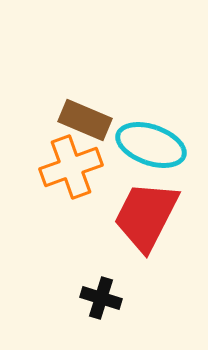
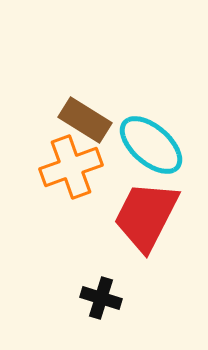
brown rectangle: rotated 9 degrees clockwise
cyan ellipse: rotated 22 degrees clockwise
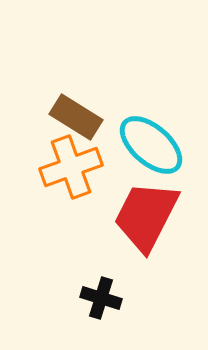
brown rectangle: moved 9 px left, 3 px up
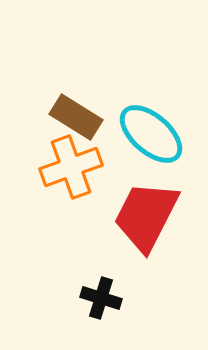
cyan ellipse: moved 11 px up
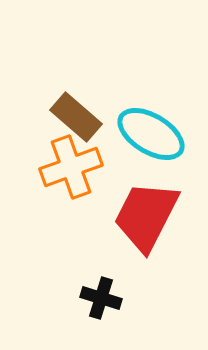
brown rectangle: rotated 9 degrees clockwise
cyan ellipse: rotated 10 degrees counterclockwise
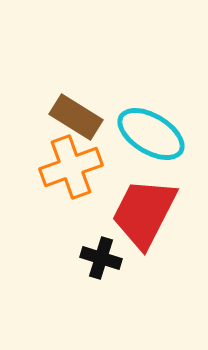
brown rectangle: rotated 9 degrees counterclockwise
red trapezoid: moved 2 px left, 3 px up
black cross: moved 40 px up
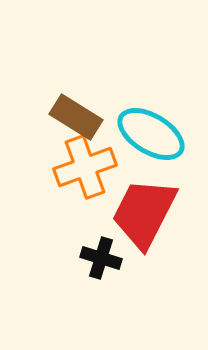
orange cross: moved 14 px right
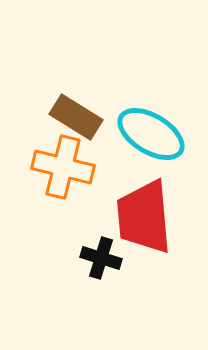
orange cross: moved 22 px left; rotated 34 degrees clockwise
red trapezoid: moved 4 px down; rotated 32 degrees counterclockwise
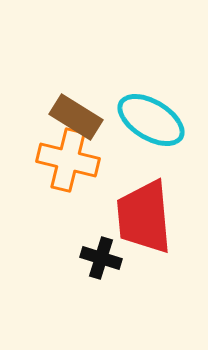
cyan ellipse: moved 14 px up
orange cross: moved 5 px right, 7 px up
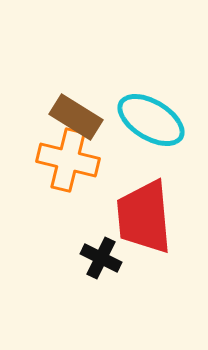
black cross: rotated 9 degrees clockwise
